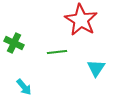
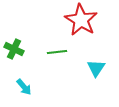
green cross: moved 6 px down
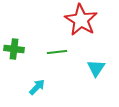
green cross: rotated 18 degrees counterclockwise
cyan arrow: moved 13 px right; rotated 96 degrees counterclockwise
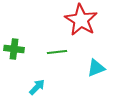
cyan triangle: rotated 36 degrees clockwise
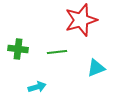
red star: rotated 24 degrees clockwise
green cross: moved 4 px right
cyan arrow: rotated 30 degrees clockwise
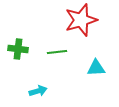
cyan triangle: rotated 18 degrees clockwise
cyan arrow: moved 1 px right, 4 px down
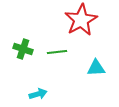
red star: rotated 12 degrees counterclockwise
green cross: moved 5 px right; rotated 12 degrees clockwise
cyan arrow: moved 3 px down
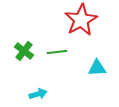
green cross: moved 1 px right, 2 px down; rotated 18 degrees clockwise
cyan triangle: moved 1 px right
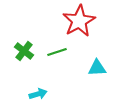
red star: moved 2 px left, 1 px down
green line: rotated 12 degrees counterclockwise
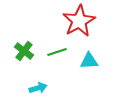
cyan triangle: moved 8 px left, 7 px up
cyan arrow: moved 6 px up
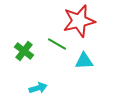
red star: rotated 16 degrees clockwise
green line: moved 8 px up; rotated 48 degrees clockwise
cyan triangle: moved 5 px left
